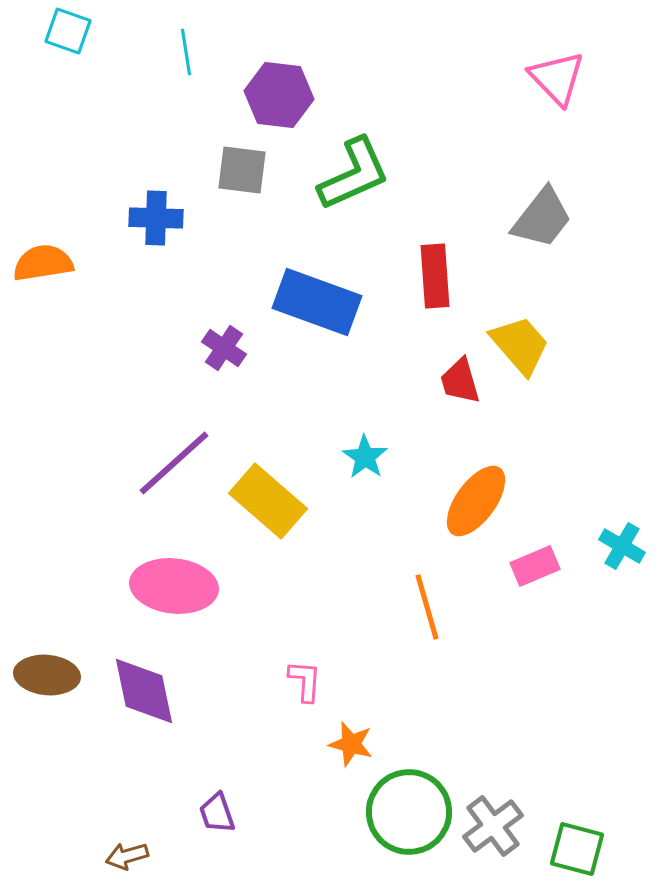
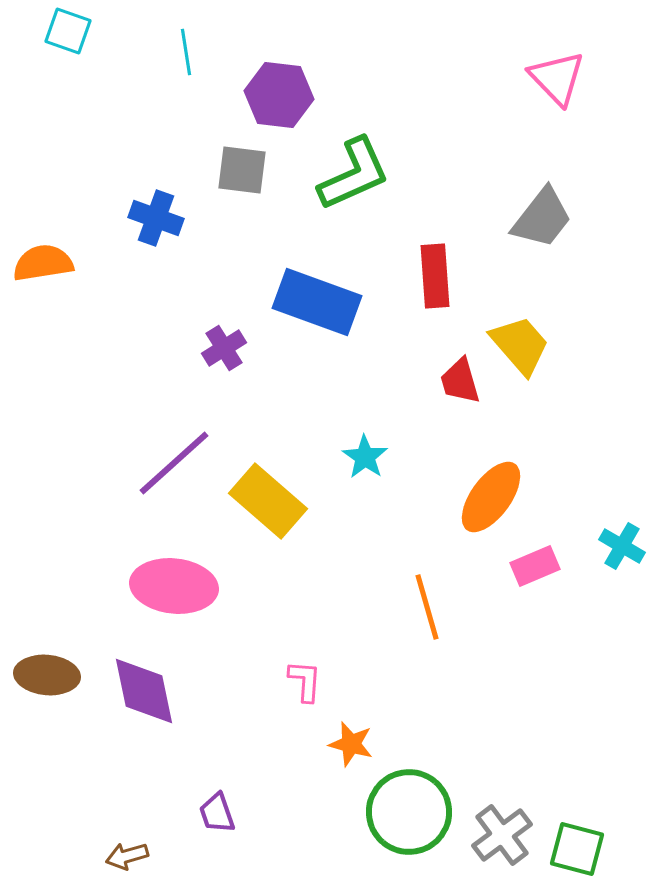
blue cross: rotated 18 degrees clockwise
purple cross: rotated 24 degrees clockwise
orange ellipse: moved 15 px right, 4 px up
gray cross: moved 9 px right, 9 px down
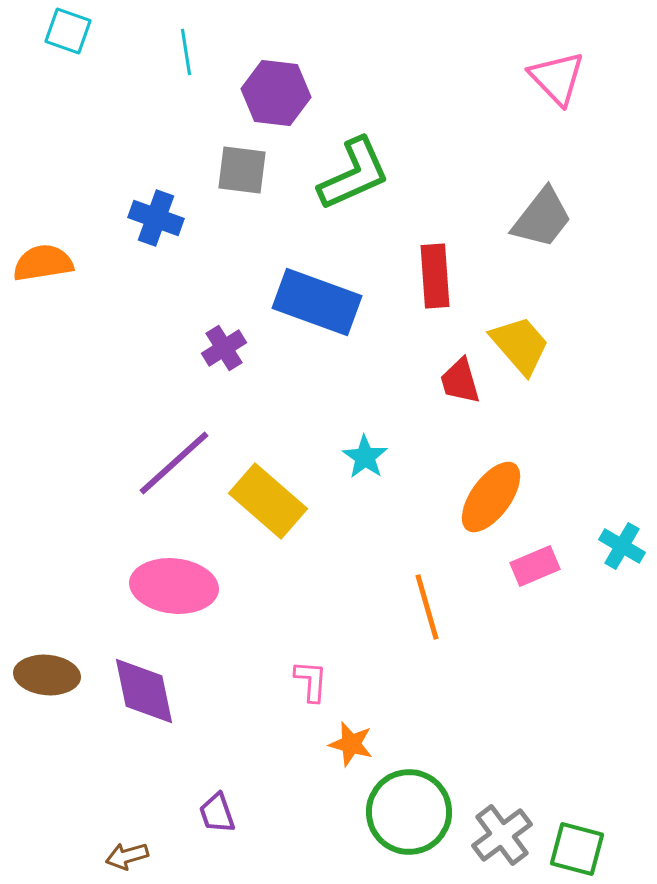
purple hexagon: moved 3 px left, 2 px up
pink L-shape: moved 6 px right
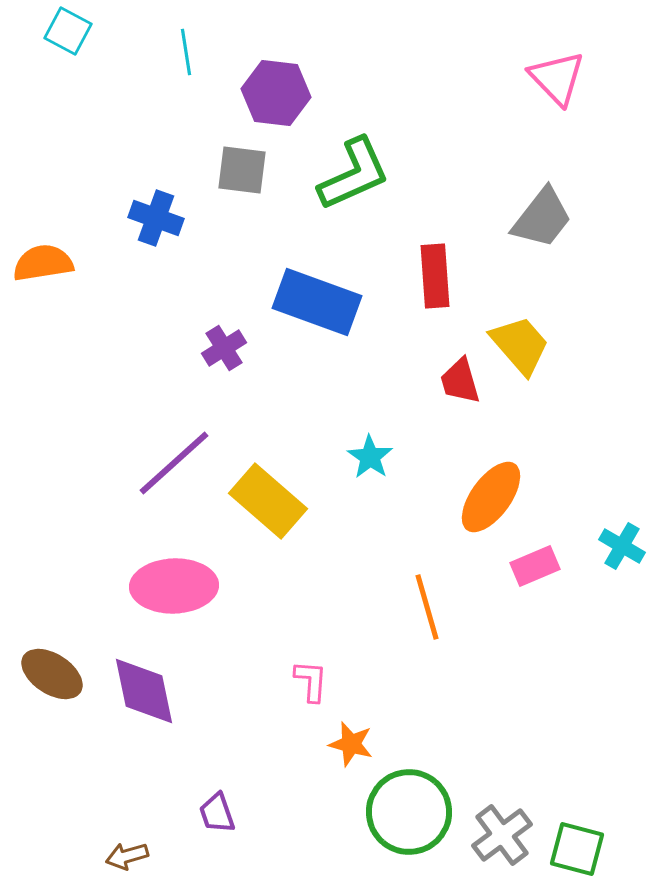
cyan square: rotated 9 degrees clockwise
cyan star: moved 5 px right
pink ellipse: rotated 8 degrees counterclockwise
brown ellipse: moved 5 px right, 1 px up; rotated 28 degrees clockwise
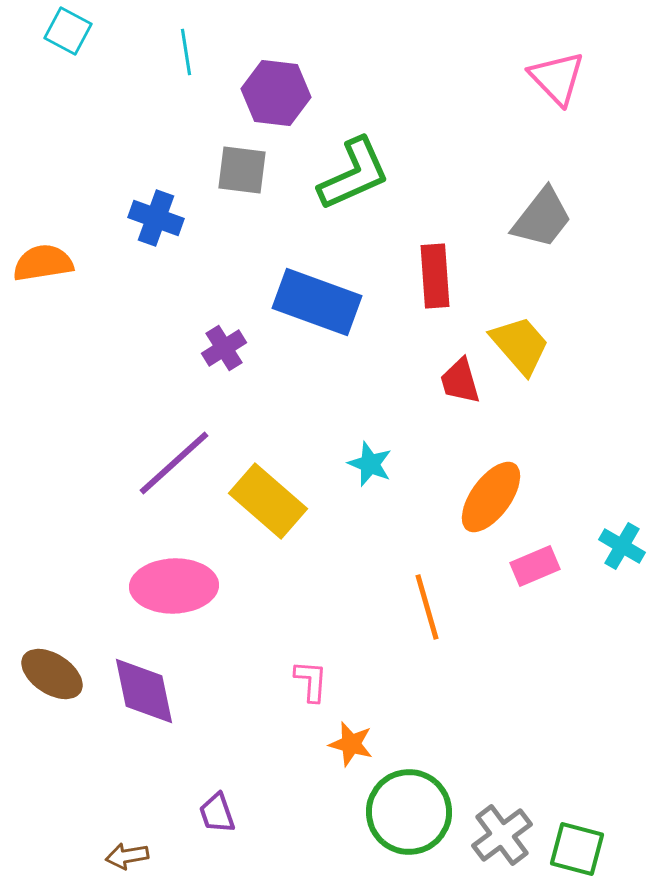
cyan star: moved 7 px down; rotated 12 degrees counterclockwise
brown arrow: rotated 6 degrees clockwise
